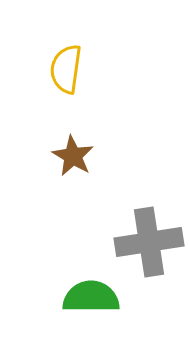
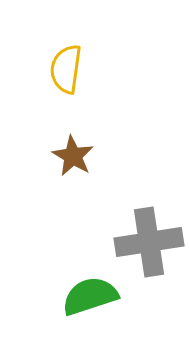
green semicircle: moved 1 px left, 1 px up; rotated 18 degrees counterclockwise
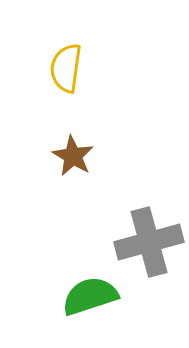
yellow semicircle: moved 1 px up
gray cross: rotated 6 degrees counterclockwise
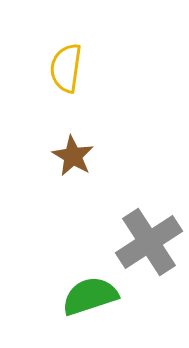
gray cross: rotated 18 degrees counterclockwise
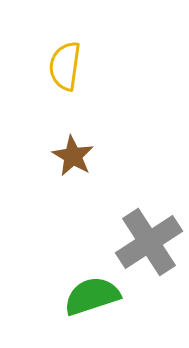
yellow semicircle: moved 1 px left, 2 px up
green semicircle: moved 2 px right
